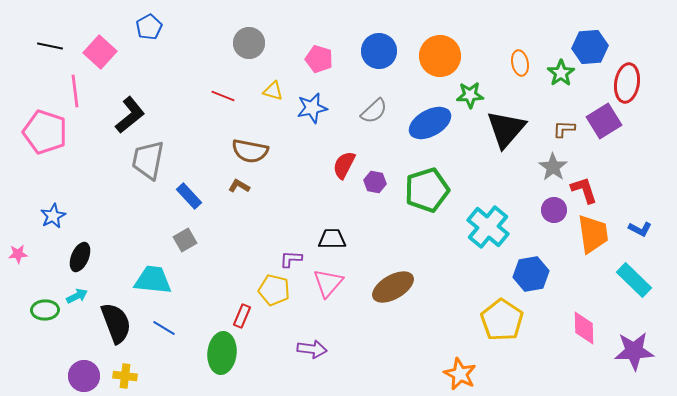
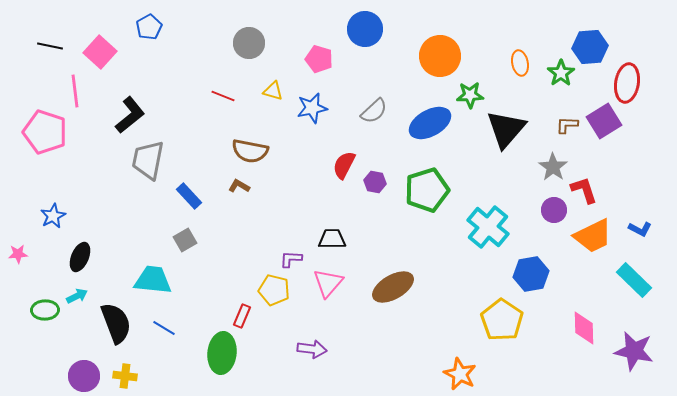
blue circle at (379, 51): moved 14 px left, 22 px up
brown L-shape at (564, 129): moved 3 px right, 4 px up
orange trapezoid at (593, 234): moved 2 px down; rotated 72 degrees clockwise
purple star at (634, 351): rotated 15 degrees clockwise
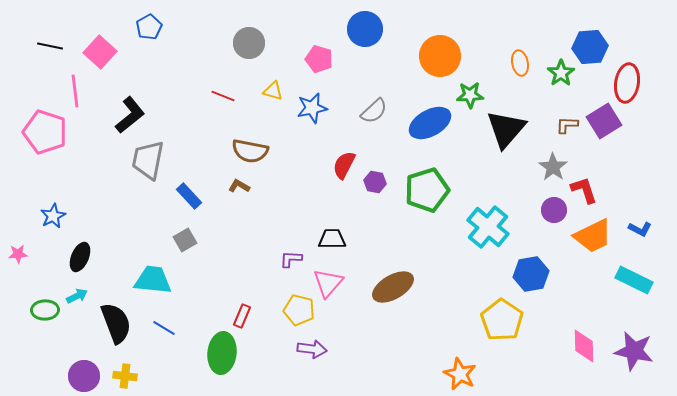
cyan rectangle at (634, 280): rotated 18 degrees counterclockwise
yellow pentagon at (274, 290): moved 25 px right, 20 px down
pink diamond at (584, 328): moved 18 px down
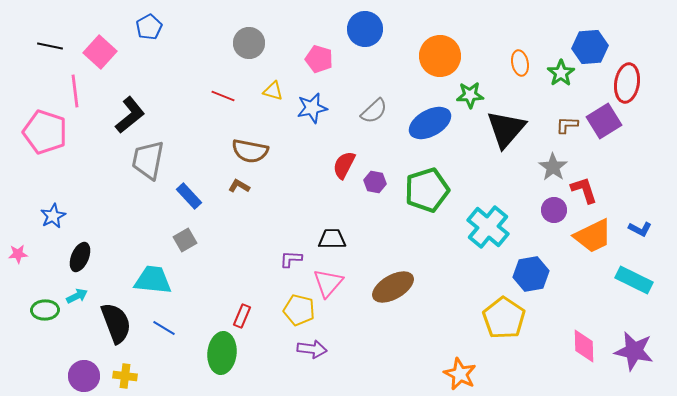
yellow pentagon at (502, 320): moved 2 px right, 2 px up
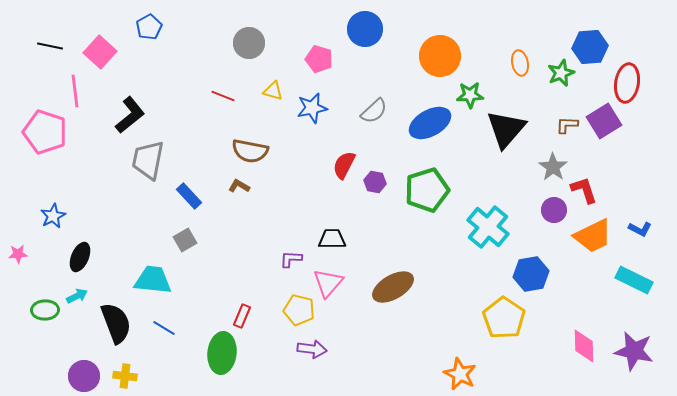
green star at (561, 73): rotated 12 degrees clockwise
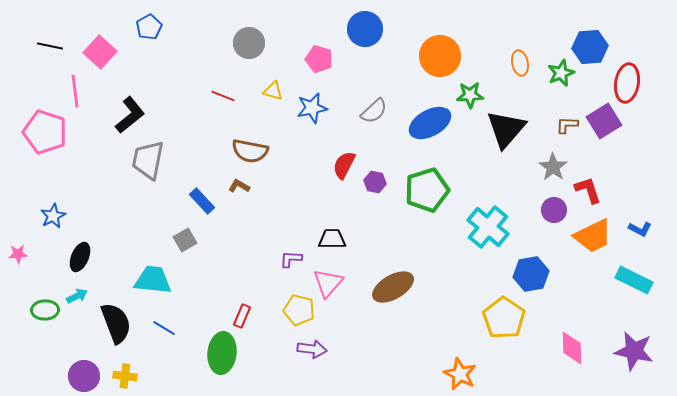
red L-shape at (584, 190): moved 4 px right
blue rectangle at (189, 196): moved 13 px right, 5 px down
pink diamond at (584, 346): moved 12 px left, 2 px down
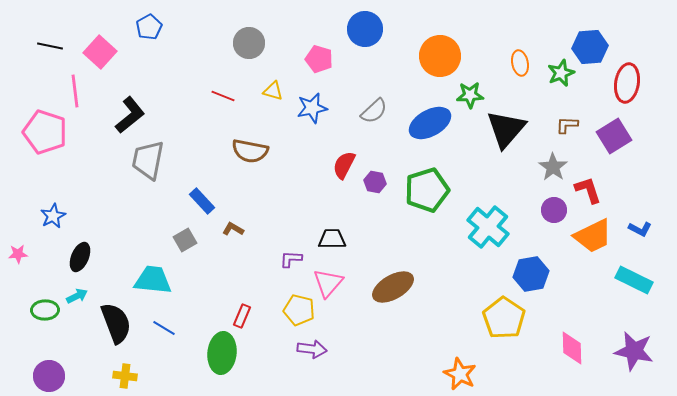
purple square at (604, 121): moved 10 px right, 15 px down
brown L-shape at (239, 186): moved 6 px left, 43 px down
purple circle at (84, 376): moved 35 px left
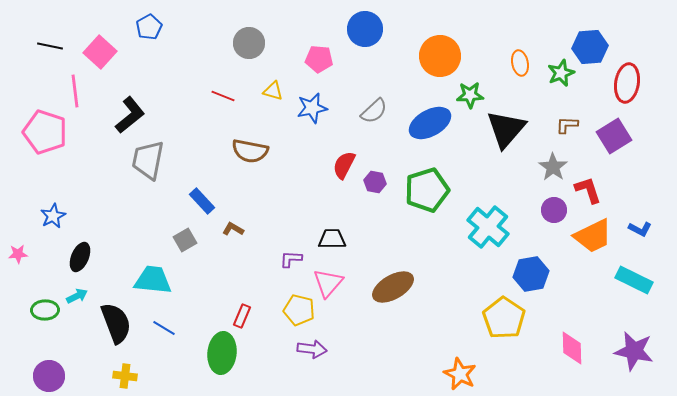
pink pentagon at (319, 59): rotated 12 degrees counterclockwise
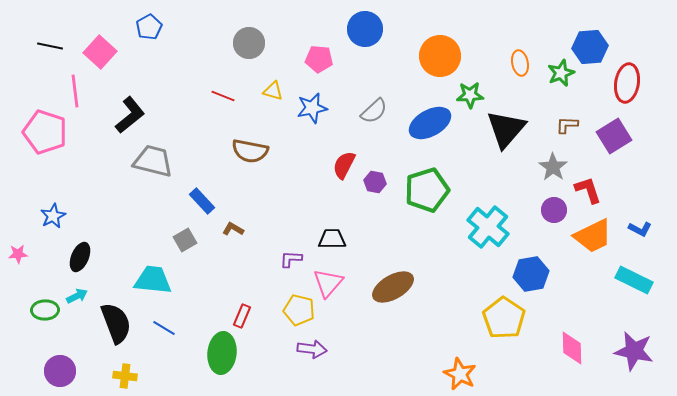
gray trapezoid at (148, 160): moved 5 px right, 1 px down; rotated 93 degrees clockwise
purple circle at (49, 376): moved 11 px right, 5 px up
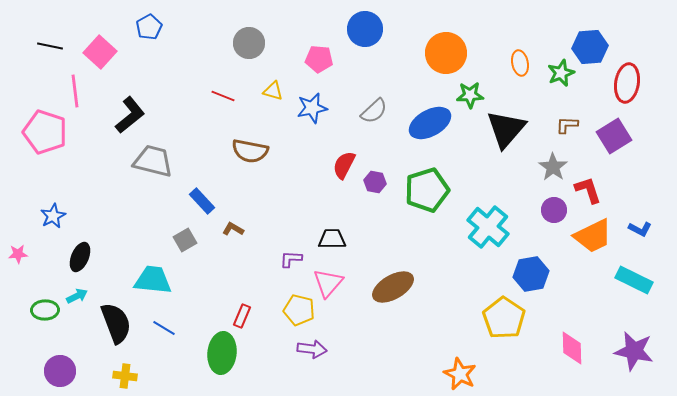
orange circle at (440, 56): moved 6 px right, 3 px up
